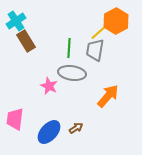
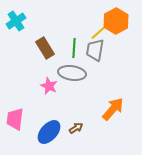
brown rectangle: moved 19 px right, 7 px down
green line: moved 5 px right
orange arrow: moved 5 px right, 13 px down
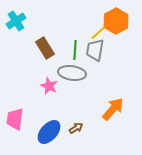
green line: moved 1 px right, 2 px down
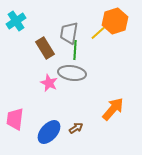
orange hexagon: moved 1 px left; rotated 10 degrees clockwise
gray trapezoid: moved 26 px left, 17 px up
pink star: moved 3 px up
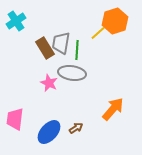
gray trapezoid: moved 8 px left, 10 px down
green line: moved 2 px right
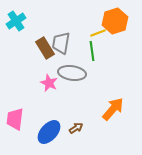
yellow line: rotated 21 degrees clockwise
green line: moved 15 px right, 1 px down; rotated 12 degrees counterclockwise
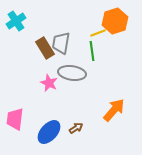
orange arrow: moved 1 px right, 1 px down
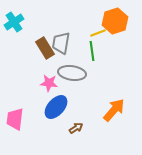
cyan cross: moved 2 px left, 1 px down
pink star: rotated 18 degrees counterclockwise
blue ellipse: moved 7 px right, 25 px up
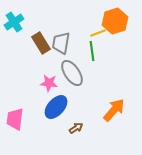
brown rectangle: moved 4 px left, 5 px up
gray ellipse: rotated 48 degrees clockwise
